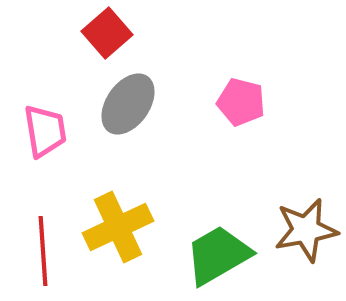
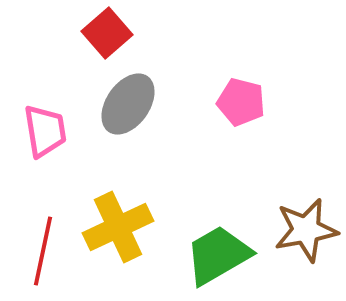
red line: rotated 16 degrees clockwise
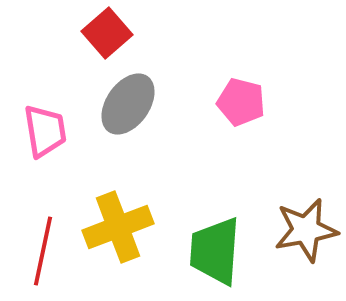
yellow cross: rotated 4 degrees clockwise
green trapezoid: moved 3 px left, 4 px up; rotated 56 degrees counterclockwise
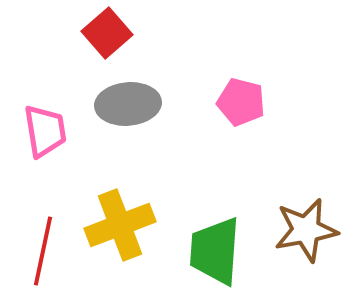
gray ellipse: rotated 50 degrees clockwise
yellow cross: moved 2 px right, 2 px up
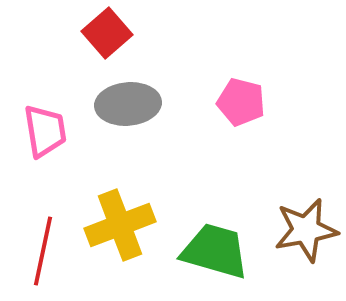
green trapezoid: rotated 102 degrees clockwise
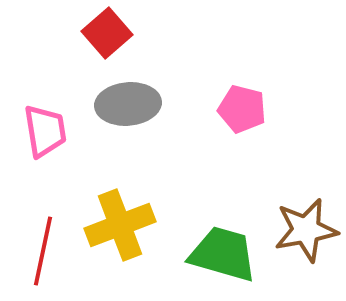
pink pentagon: moved 1 px right, 7 px down
green trapezoid: moved 8 px right, 3 px down
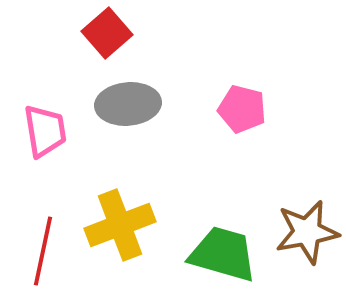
brown star: moved 1 px right, 2 px down
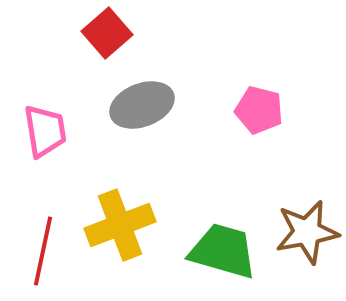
gray ellipse: moved 14 px right, 1 px down; rotated 16 degrees counterclockwise
pink pentagon: moved 17 px right, 1 px down
green trapezoid: moved 3 px up
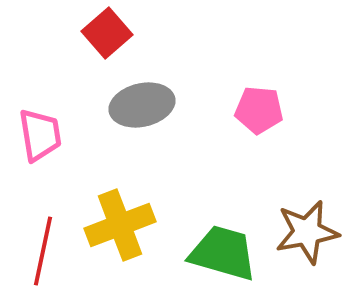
gray ellipse: rotated 8 degrees clockwise
pink pentagon: rotated 9 degrees counterclockwise
pink trapezoid: moved 5 px left, 4 px down
green trapezoid: moved 2 px down
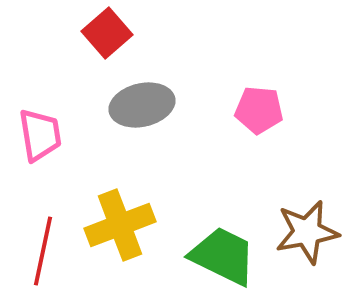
green trapezoid: moved 3 px down; rotated 10 degrees clockwise
